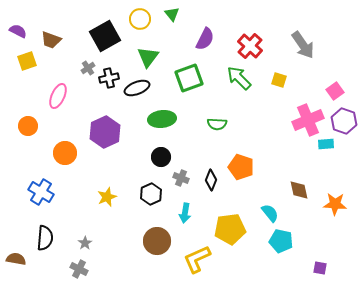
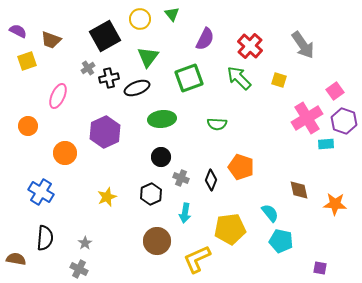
pink cross at (308, 120): moved 1 px left, 2 px up; rotated 8 degrees counterclockwise
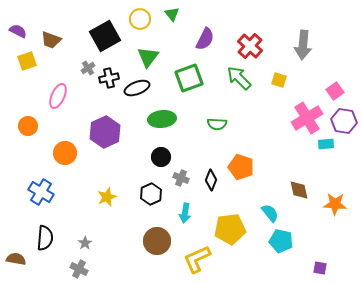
gray arrow at (303, 45): rotated 40 degrees clockwise
purple hexagon at (344, 121): rotated 10 degrees counterclockwise
